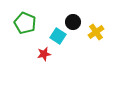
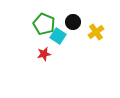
green pentagon: moved 19 px right, 1 px down
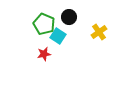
black circle: moved 4 px left, 5 px up
yellow cross: moved 3 px right
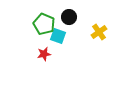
cyan square: rotated 14 degrees counterclockwise
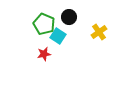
cyan square: rotated 14 degrees clockwise
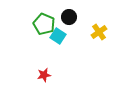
red star: moved 21 px down
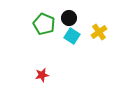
black circle: moved 1 px down
cyan square: moved 14 px right
red star: moved 2 px left
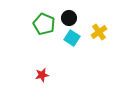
cyan square: moved 2 px down
